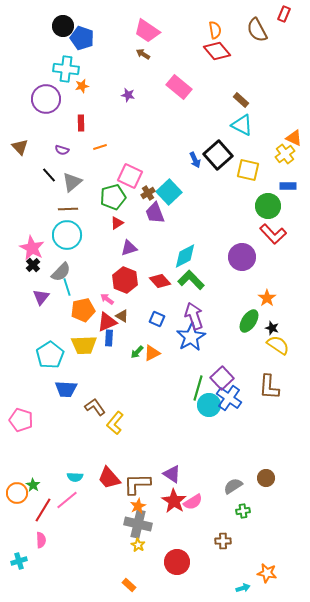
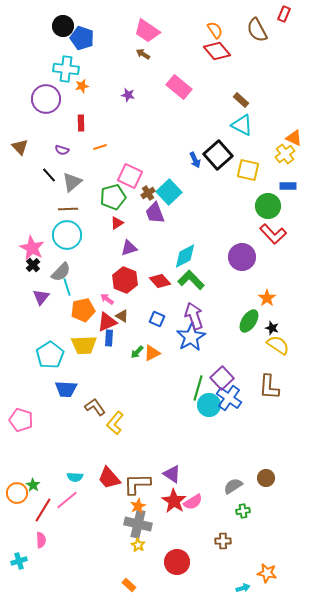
orange semicircle at (215, 30): rotated 24 degrees counterclockwise
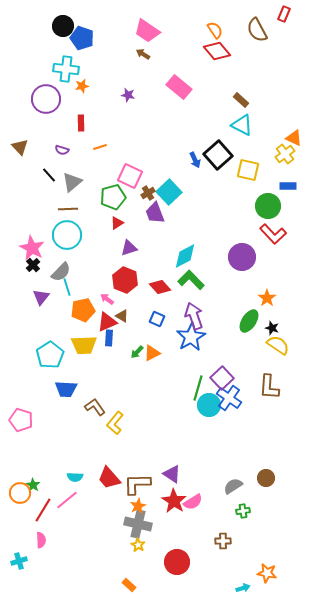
red diamond at (160, 281): moved 6 px down
orange circle at (17, 493): moved 3 px right
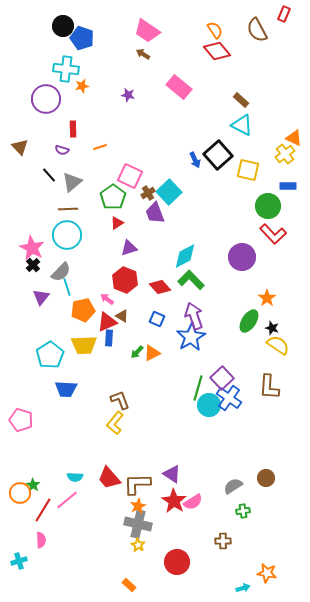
red rectangle at (81, 123): moved 8 px left, 6 px down
green pentagon at (113, 197): rotated 20 degrees counterclockwise
brown L-shape at (95, 407): moved 25 px right, 7 px up; rotated 15 degrees clockwise
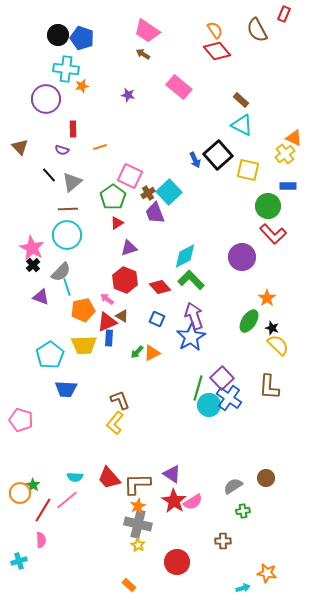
black circle at (63, 26): moved 5 px left, 9 px down
purple triangle at (41, 297): rotated 48 degrees counterclockwise
yellow semicircle at (278, 345): rotated 10 degrees clockwise
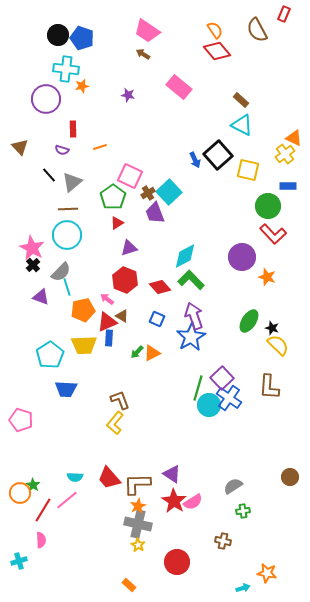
orange star at (267, 298): moved 21 px up; rotated 18 degrees counterclockwise
brown circle at (266, 478): moved 24 px right, 1 px up
brown cross at (223, 541): rotated 14 degrees clockwise
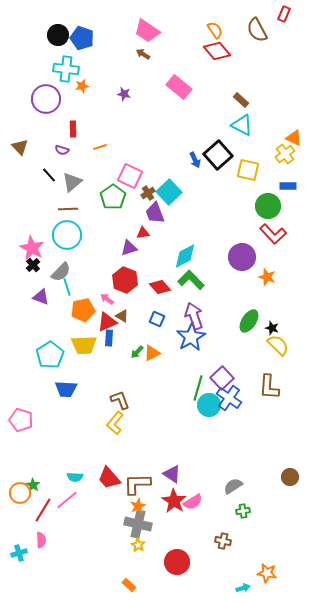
purple star at (128, 95): moved 4 px left, 1 px up
red triangle at (117, 223): moved 26 px right, 10 px down; rotated 24 degrees clockwise
cyan cross at (19, 561): moved 8 px up
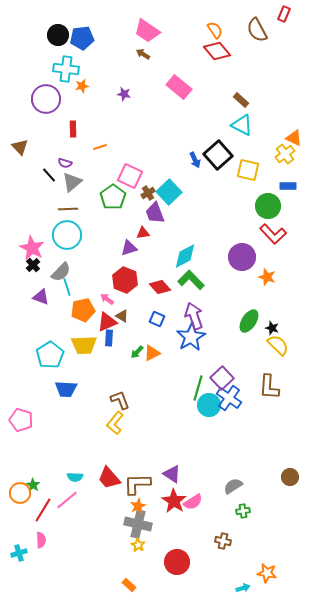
blue pentagon at (82, 38): rotated 25 degrees counterclockwise
purple semicircle at (62, 150): moved 3 px right, 13 px down
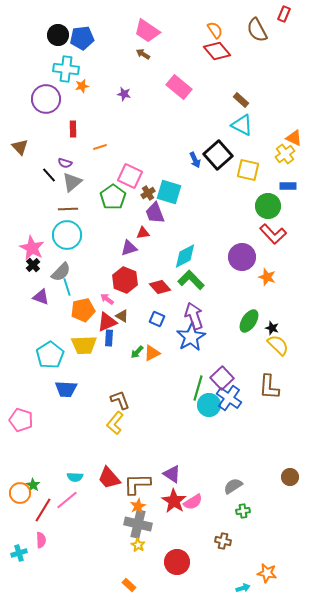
cyan square at (169, 192): rotated 30 degrees counterclockwise
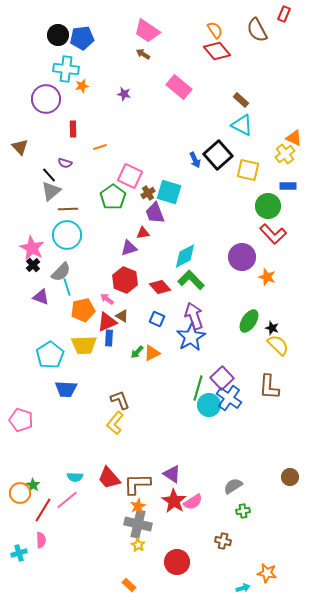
gray triangle at (72, 182): moved 21 px left, 9 px down
